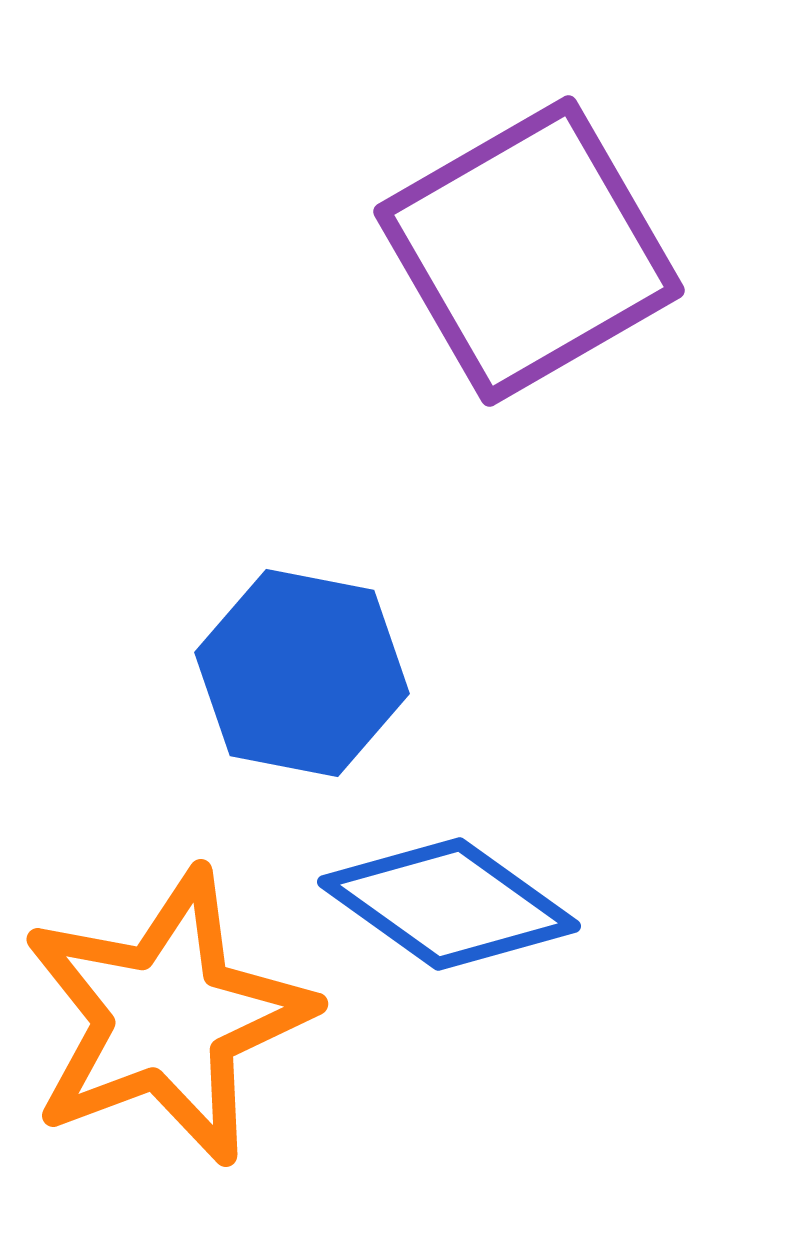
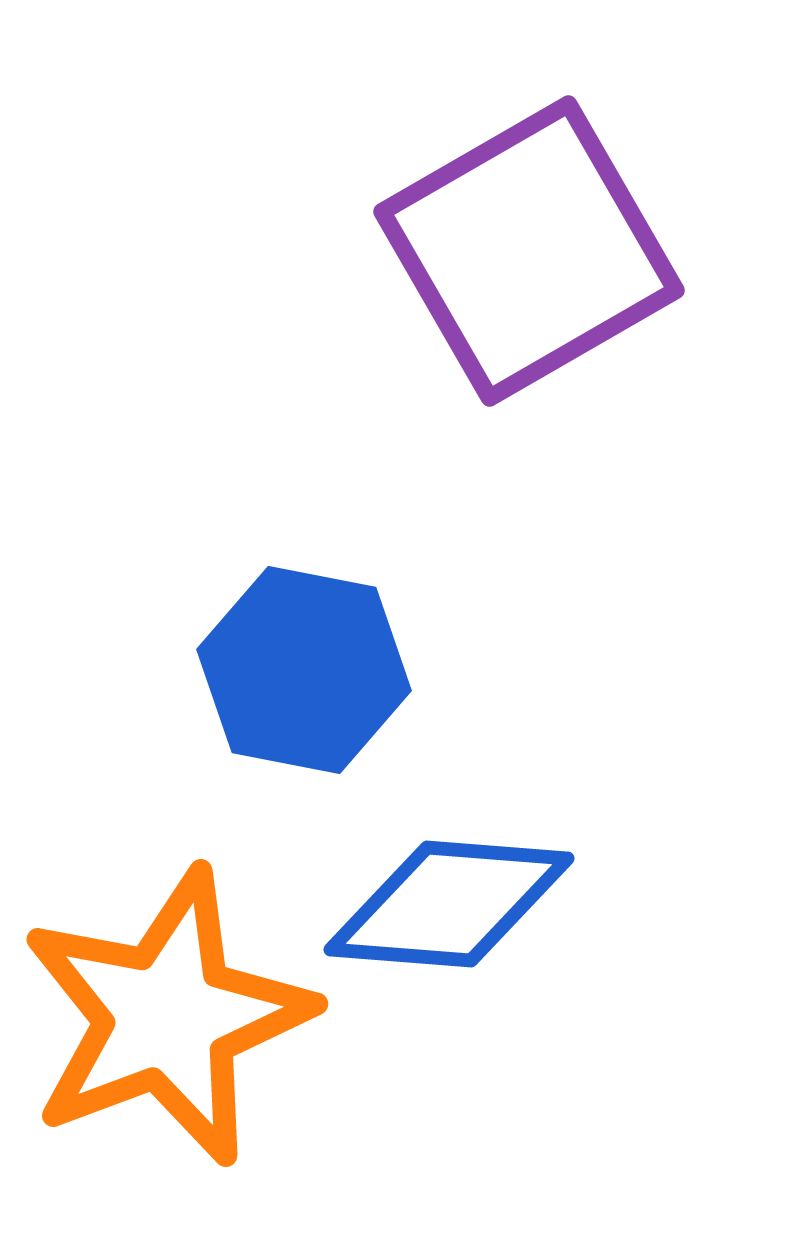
blue hexagon: moved 2 px right, 3 px up
blue diamond: rotated 31 degrees counterclockwise
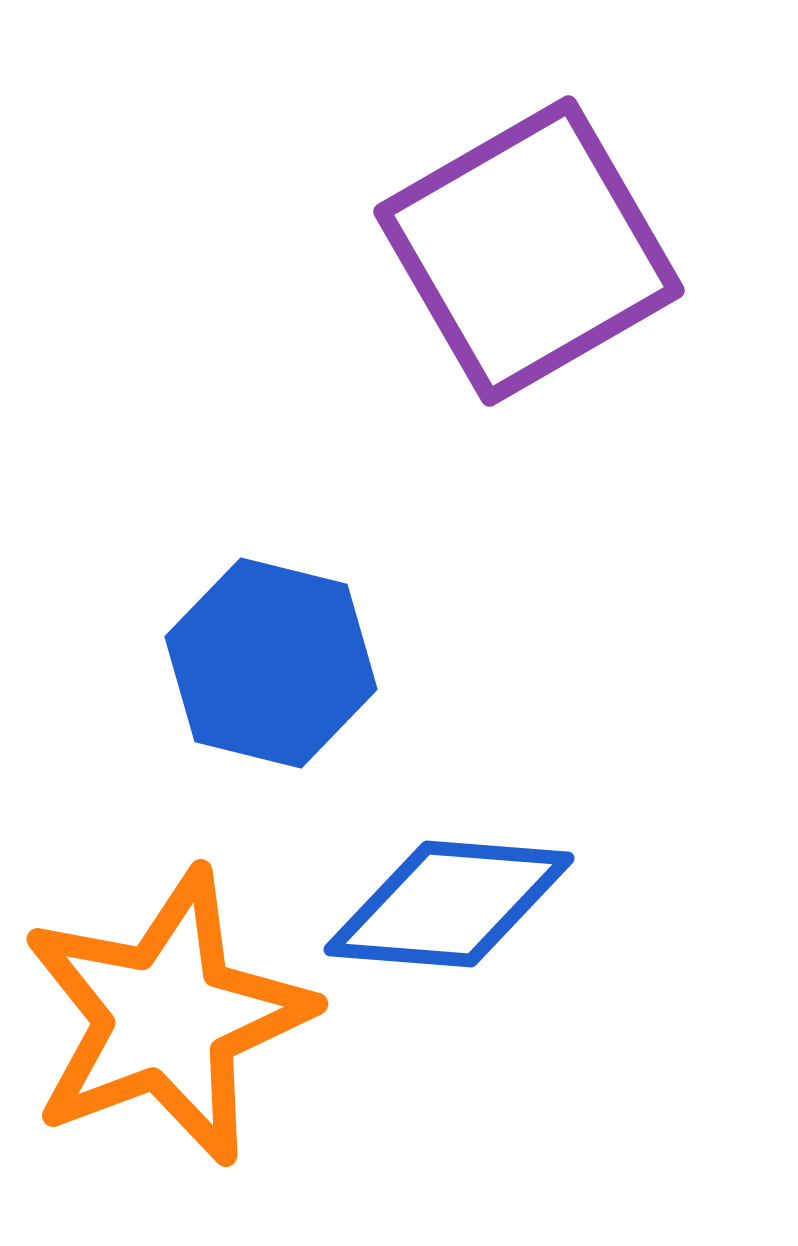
blue hexagon: moved 33 px left, 7 px up; rotated 3 degrees clockwise
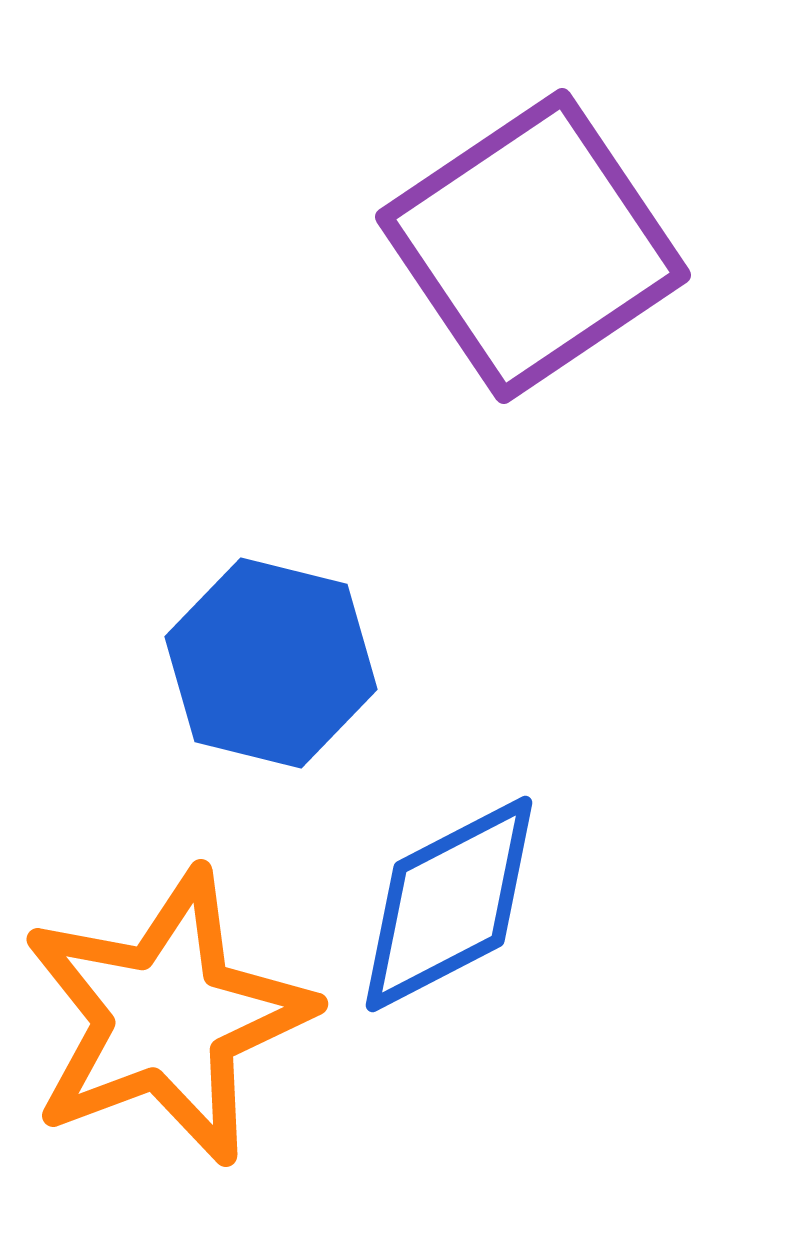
purple square: moved 4 px right, 5 px up; rotated 4 degrees counterclockwise
blue diamond: rotated 32 degrees counterclockwise
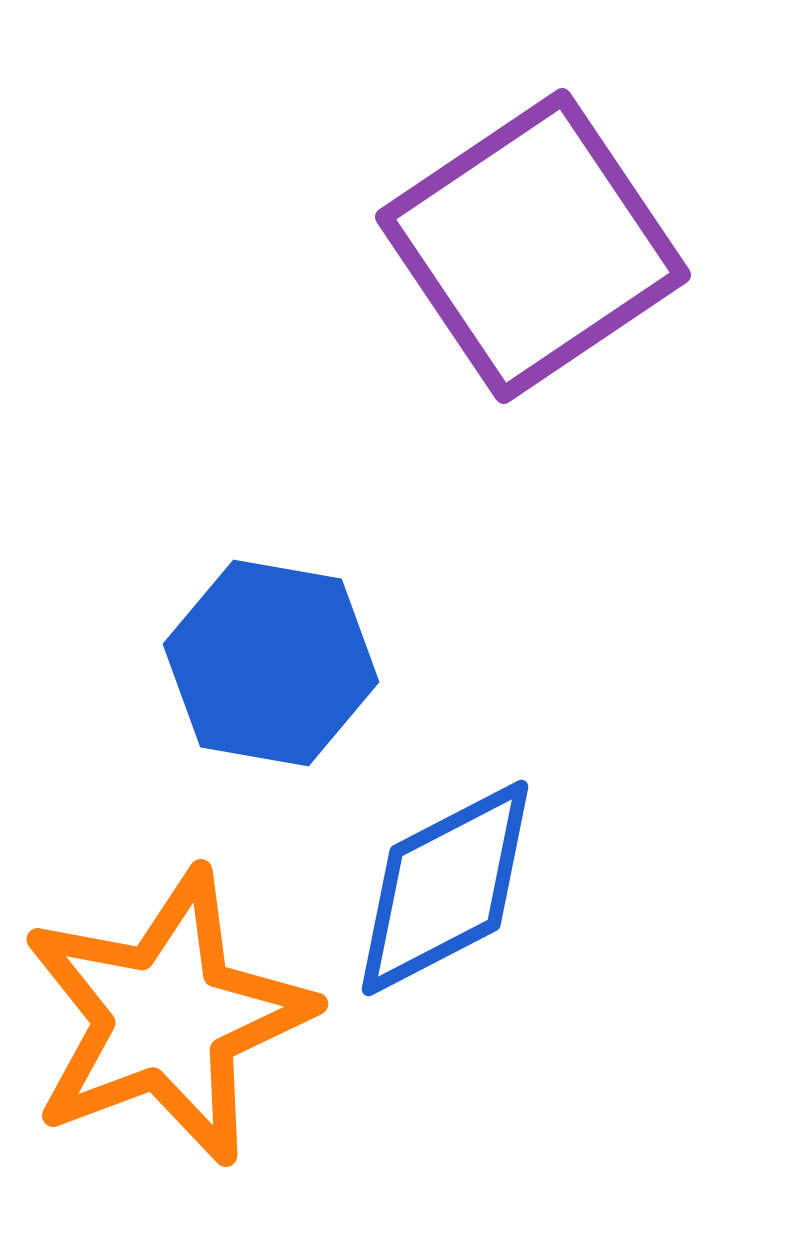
blue hexagon: rotated 4 degrees counterclockwise
blue diamond: moved 4 px left, 16 px up
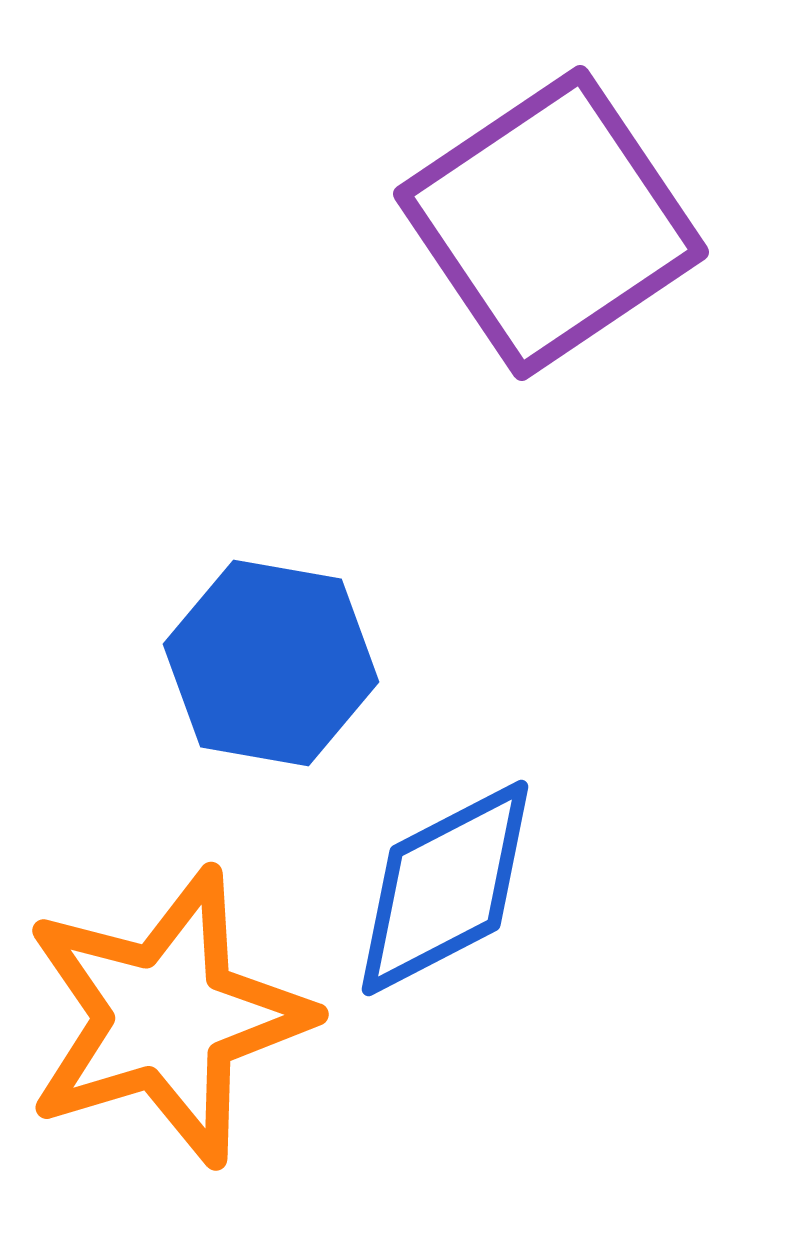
purple square: moved 18 px right, 23 px up
orange star: rotated 4 degrees clockwise
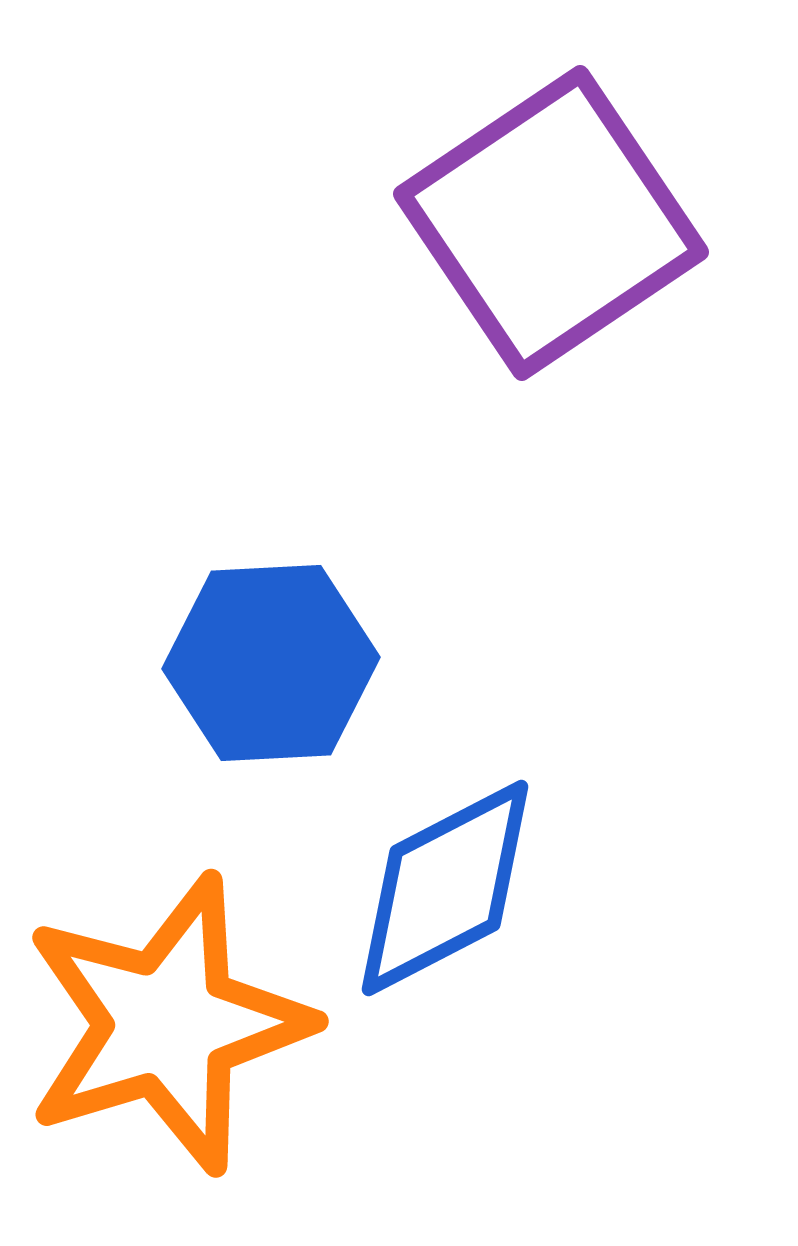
blue hexagon: rotated 13 degrees counterclockwise
orange star: moved 7 px down
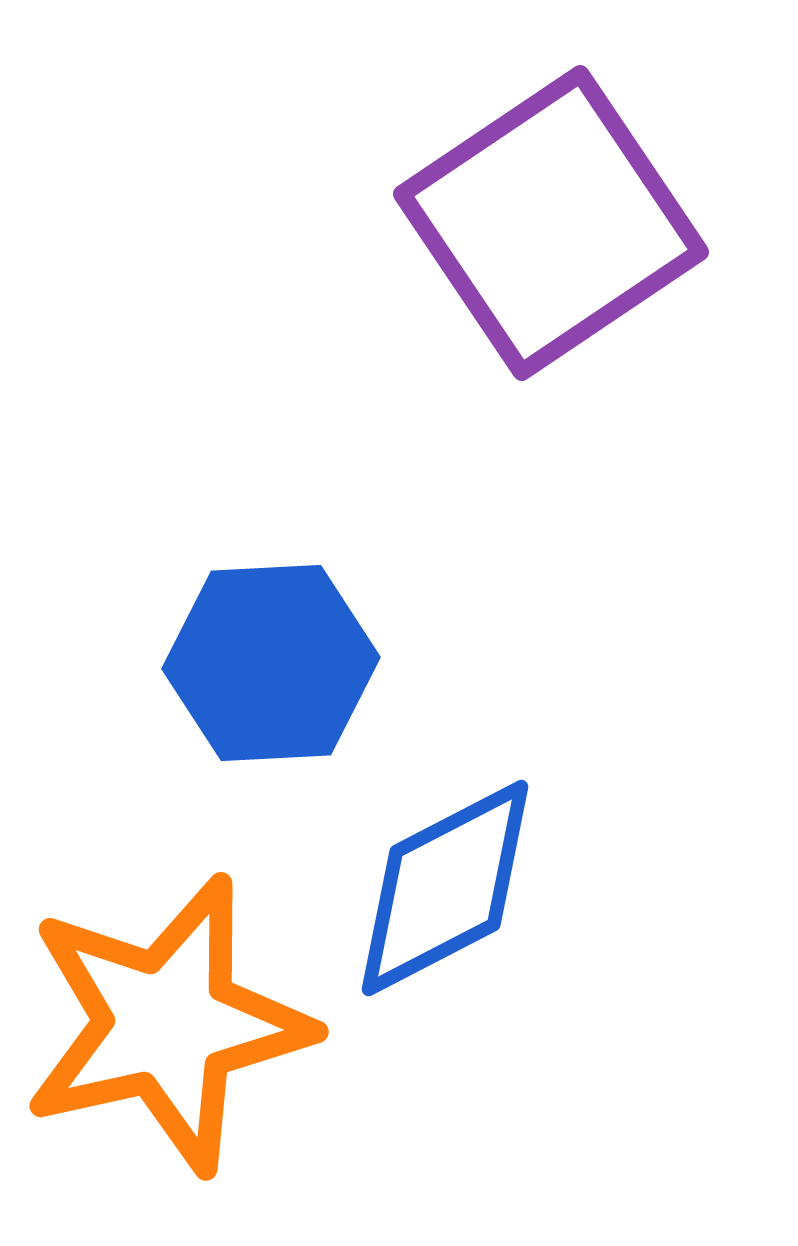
orange star: rotated 4 degrees clockwise
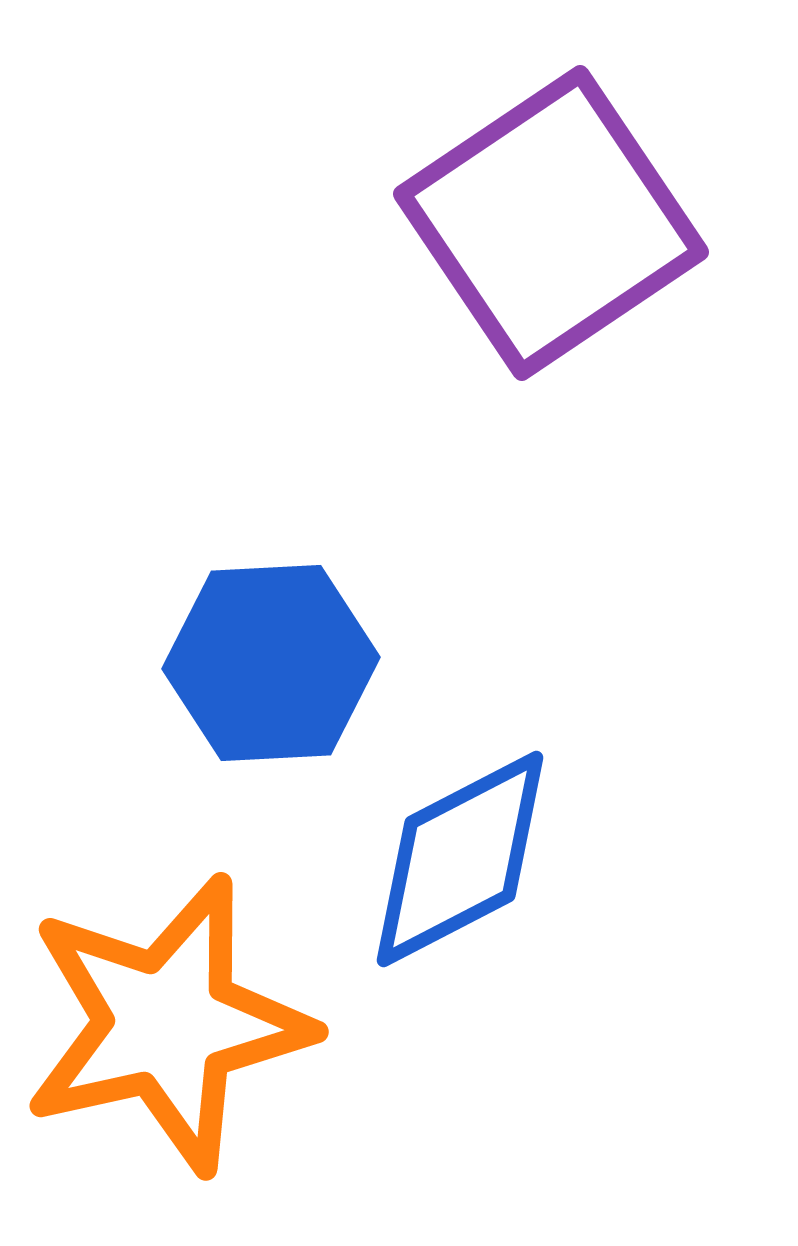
blue diamond: moved 15 px right, 29 px up
